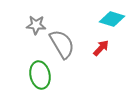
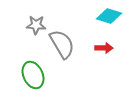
cyan diamond: moved 3 px left, 3 px up
red arrow: moved 3 px right; rotated 48 degrees clockwise
green ellipse: moved 7 px left; rotated 12 degrees counterclockwise
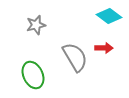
cyan diamond: rotated 20 degrees clockwise
gray star: rotated 18 degrees counterclockwise
gray semicircle: moved 13 px right, 13 px down
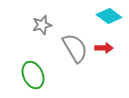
gray star: moved 6 px right
gray semicircle: moved 9 px up
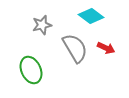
cyan diamond: moved 18 px left
red arrow: moved 2 px right; rotated 24 degrees clockwise
green ellipse: moved 2 px left, 5 px up
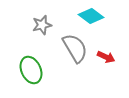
red arrow: moved 9 px down
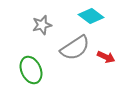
gray semicircle: rotated 88 degrees clockwise
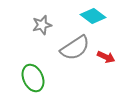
cyan diamond: moved 2 px right
green ellipse: moved 2 px right, 8 px down
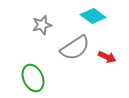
red arrow: moved 1 px right
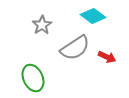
gray star: rotated 18 degrees counterclockwise
